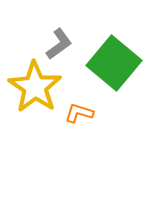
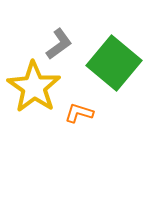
yellow star: moved 1 px left
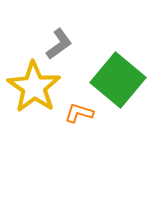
green square: moved 4 px right, 17 px down
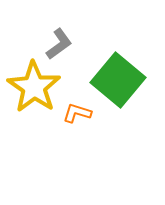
orange L-shape: moved 2 px left
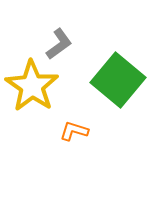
yellow star: moved 2 px left, 1 px up
orange L-shape: moved 3 px left, 18 px down
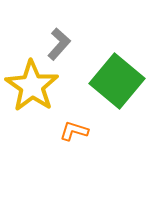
gray L-shape: rotated 12 degrees counterclockwise
green square: moved 1 px left, 1 px down
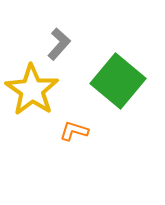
green square: moved 1 px right
yellow star: moved 4 px down
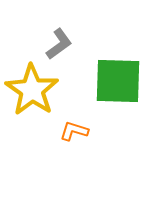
gray L-shape: rotated 12 degrees clockwise
green square: rotated 38 degrees counterclockwise
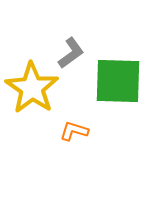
gray L-shape: moved 12 px right, 9 px down
yellow star: moved 2 px up
